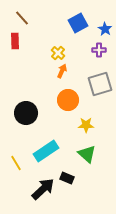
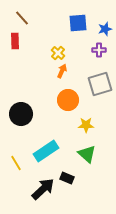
blue square: rotated 24 degrees clockwise
blue star: rotated 24 degrees clockwise
black circle: moved 5 px left, 1 px down
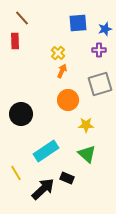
yellow line: moved 10 px down
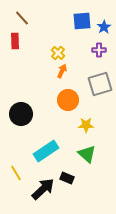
blue square: moved 4 px right, 2 px up
blue star: moved 1 px left, 2 px up; rotated 16 degrees counterclockwise
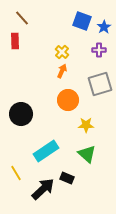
blue square: rotated 24 degrees clockwise
yellow cross: moved 4 px right, 1 px up
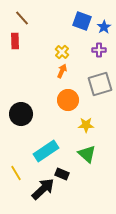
black rectangle: moved 5 px left, 4 px up
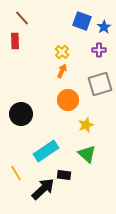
yellow star: rotated 21 degrees counterclockwise
black rectangle: moved 2 px right, 1 px down; rotated 16 degrees counterclockwise
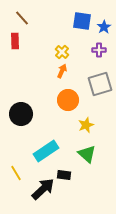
blue square: rotated 12 degrees counterclockwise
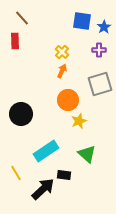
yellow star: moved 7 px left, 4 px up
